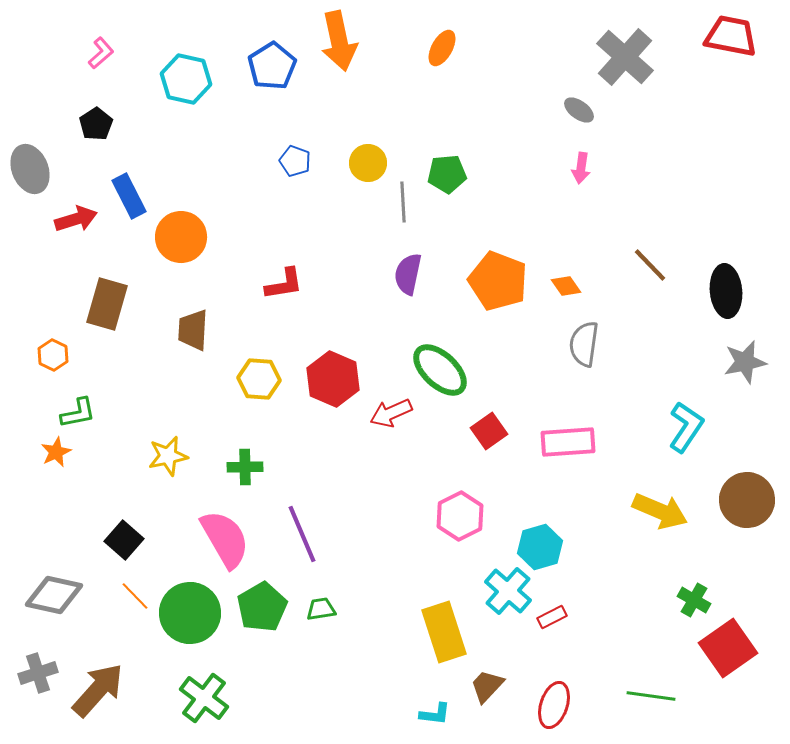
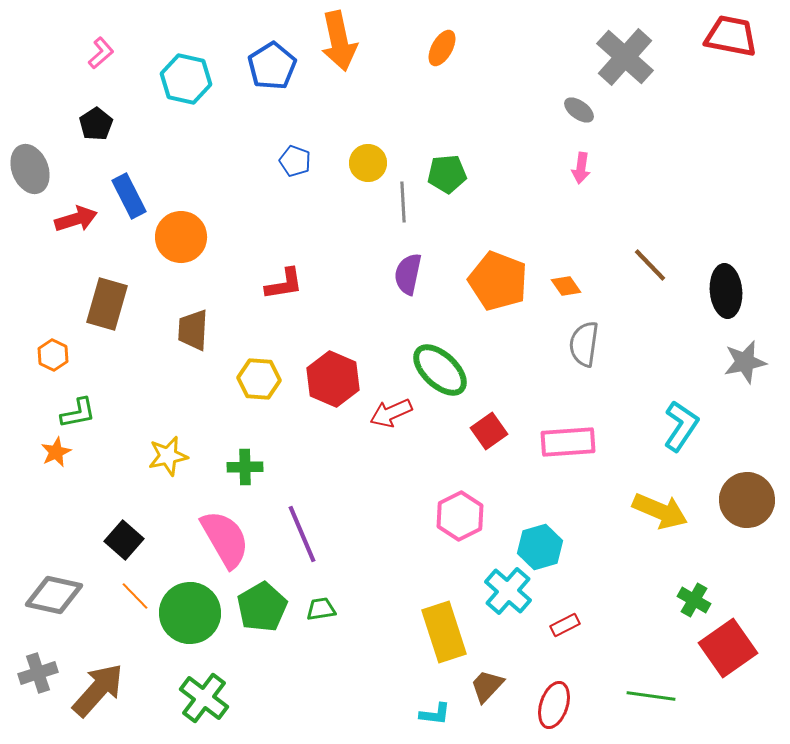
cyan L-shape at (686, 427): moved 5 px left, 1 px up
red rectangle at (552, 617): moved 13 px right, 8 px down
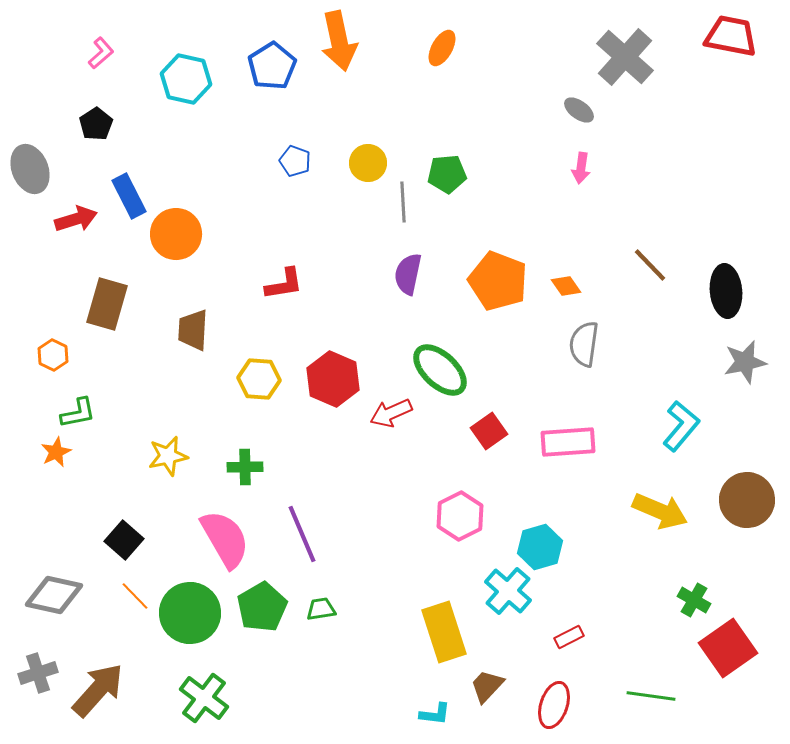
orange circle at (181, 237): moved 5 px left, 3 px up
cyan L-shape at (681, 426): rotated 6 degrees clockwise
red rectangle at (565, 625): moved 4 px right, 12 px down
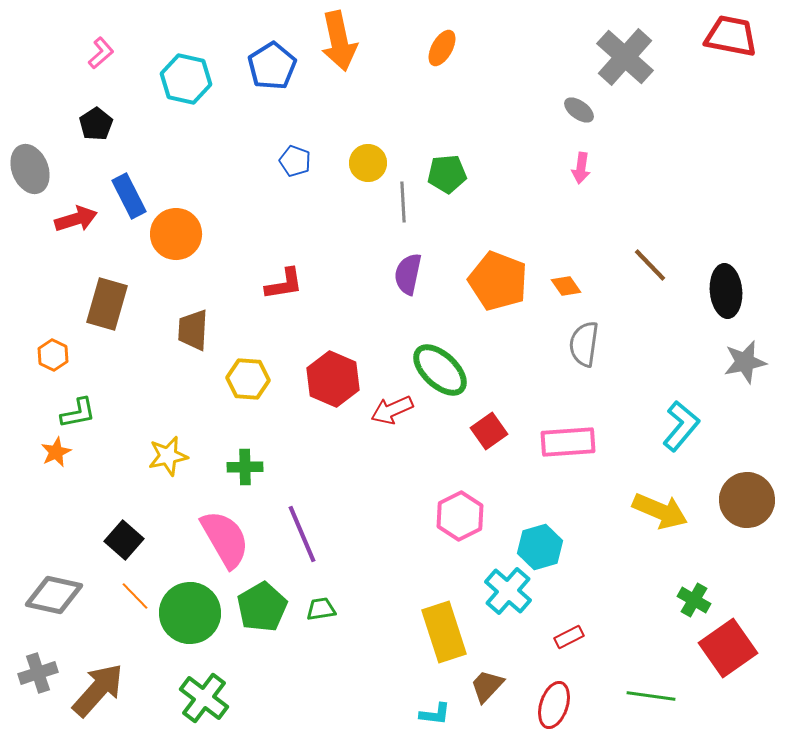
yellow hexagon at (259, 379): moved 11 px left
red arrow at (391, 413): moved 1 px right, 3 px up
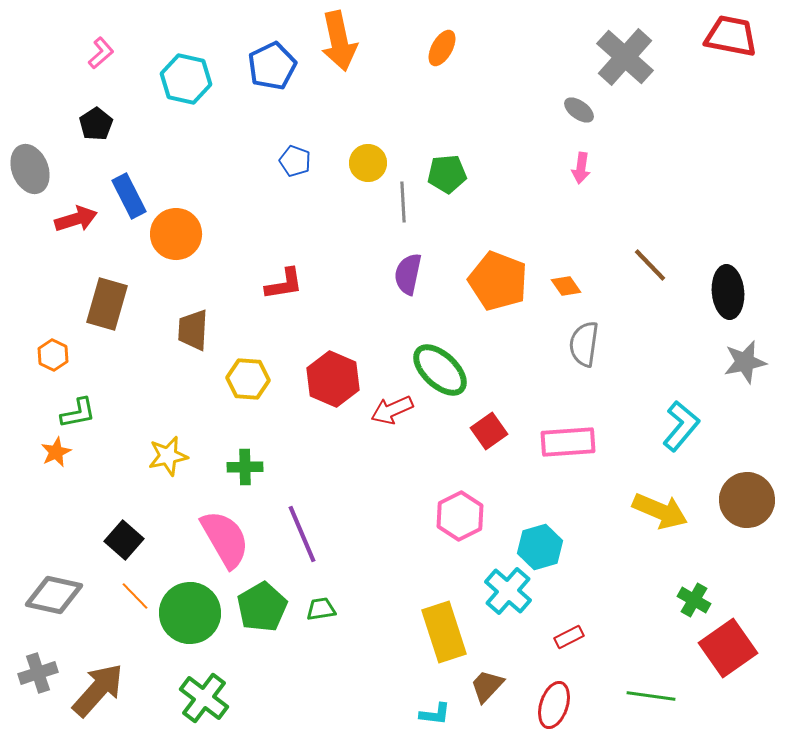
blue pentagon at (272, 66): rotated 6 degrees clockwise
black ellipse at (726, 291): moved 2 px right, 1 px down
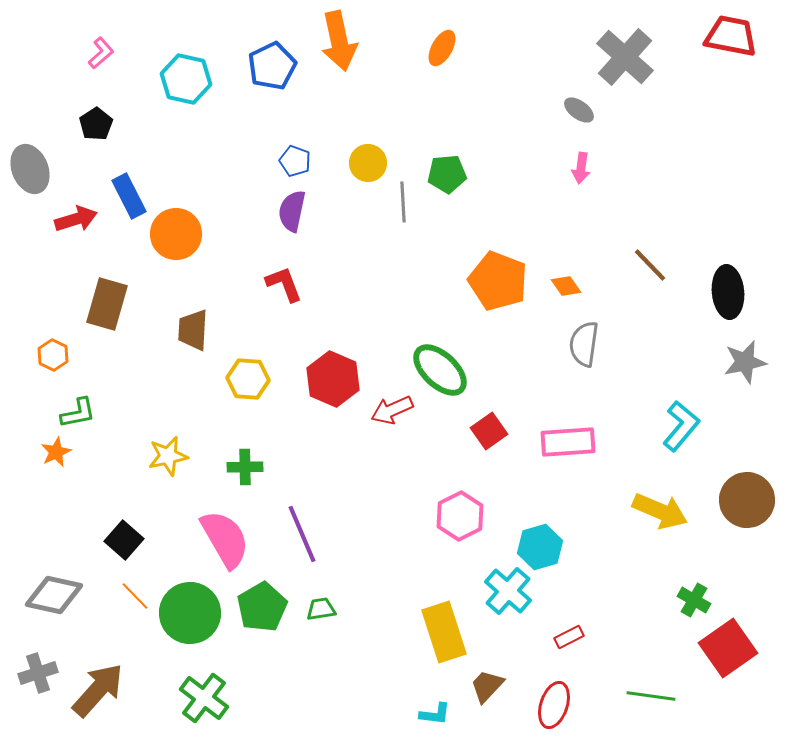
purple semicircle at (408, 274): moved 116 px left, 63 px up
red L-shape at (284, 284): rotated 102 degrees counterclockwise
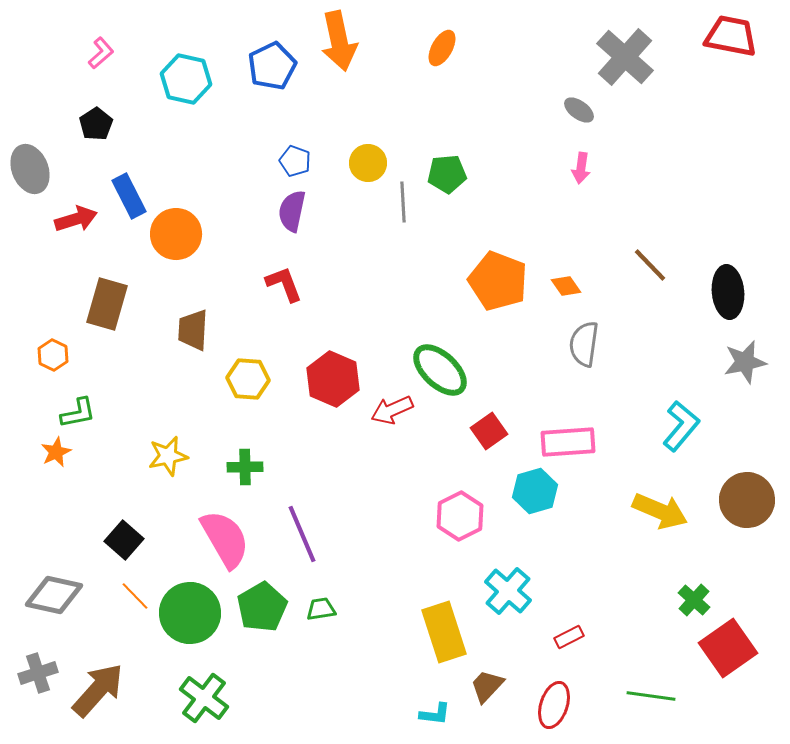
cyan hexagon at (540, 547): moved 5 px left, 56 px up
green cross at (694, 600): rotated 12 degrees clockwise
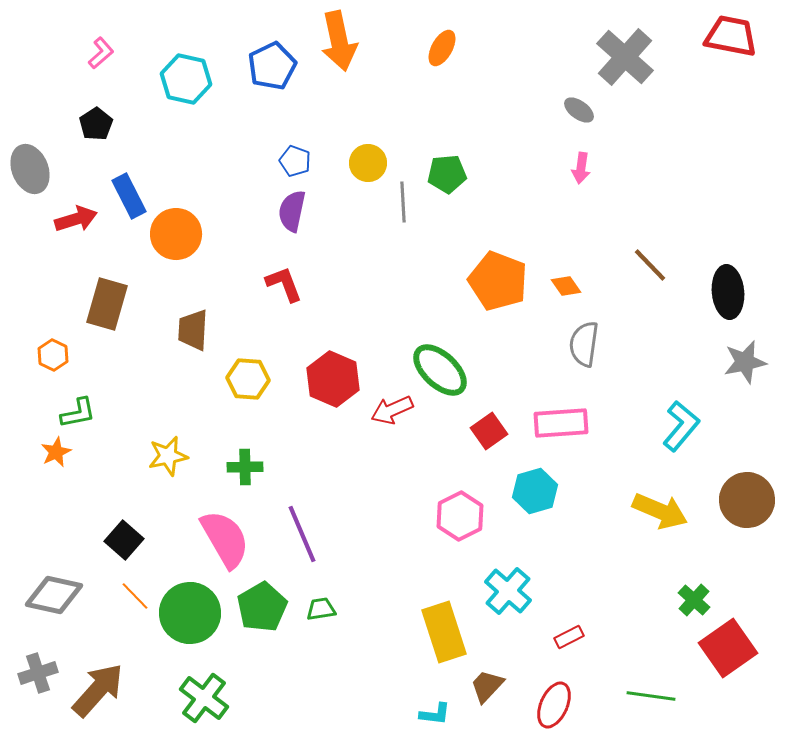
pink rectangle at (568, 442): moved 7 px left, 19 px up
red ellipse at (554, 705): rotated 6 degrees clockwise
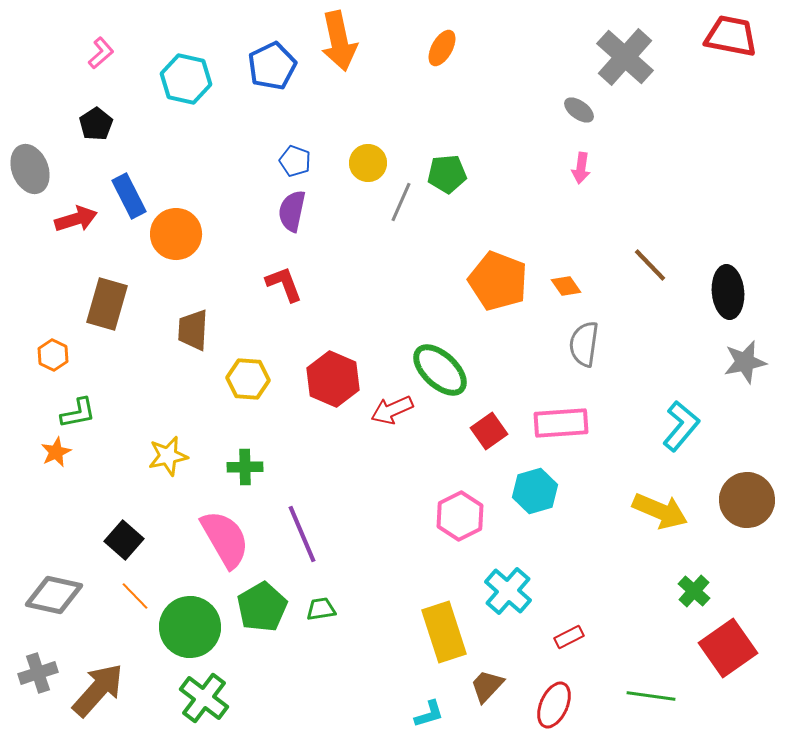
gray line at (403, 202): moved 2 px left; rotated 27 degrees clockwise
green cross at (694, 600): moved 9 px up
green circle at (190, 613): moved 14 px down
cyan L-shape at (435, 714): moved 6 px left; rotated 24 degrees counterclockwise
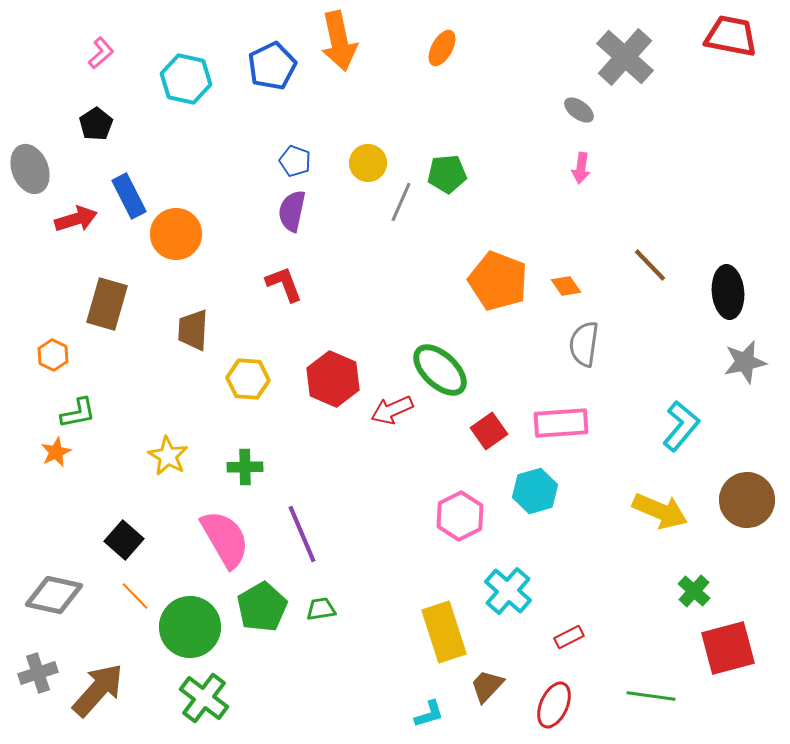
yellow star at (168, 456): rotated 30 degrees counterclockwise
red square at (728, 648): rotated 20 degrees clockwise
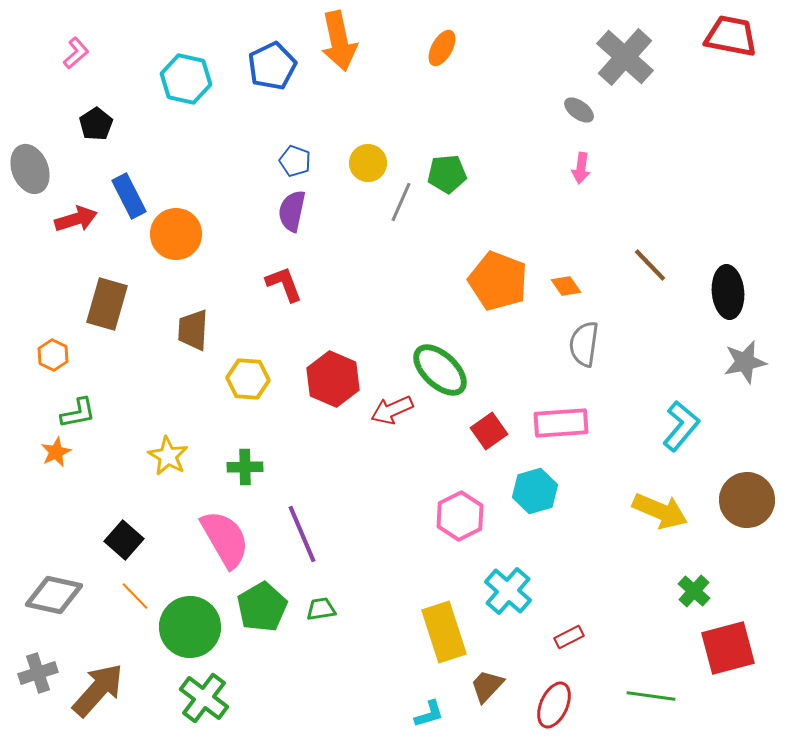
pink L-shape at (101, 53): moved 25 px left
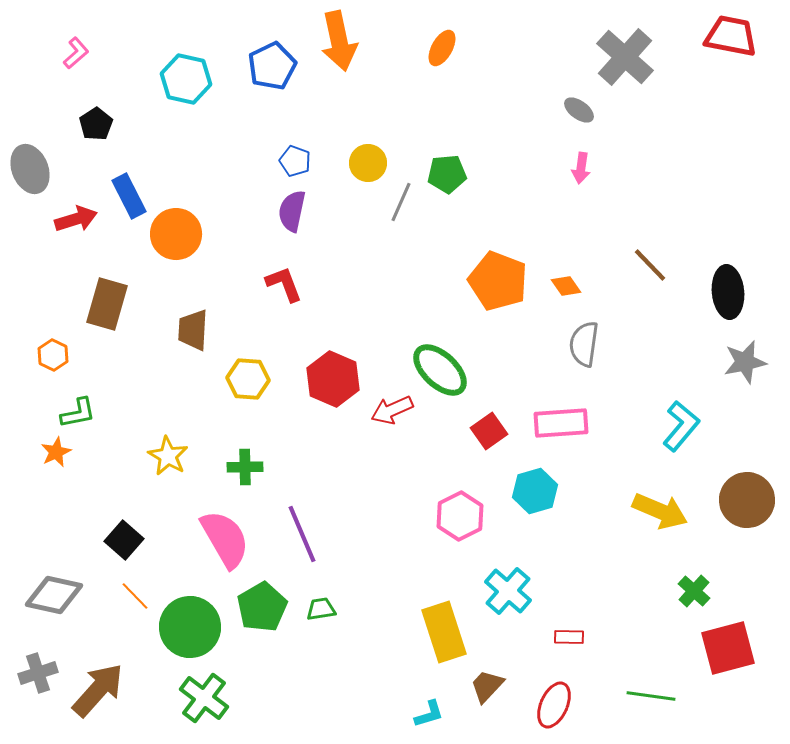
red rectangle at (569, 637): rotated 28 degrees clockwise
